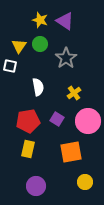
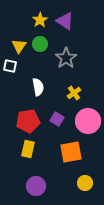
yellow star: rotated 21 degrees clockwise
yellow circle: moved 1 px down
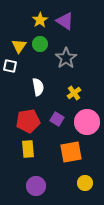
pink circle: moved 1 px left, 1 px down
yellow rectangle: rotated 18 degrees counterclockwise
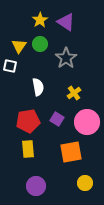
purple triangle: moved 1 px right, 1 px down
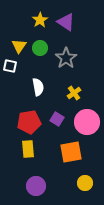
green circle: moved 4 px down
red pentagon: moved 1 px right, 1 px down
